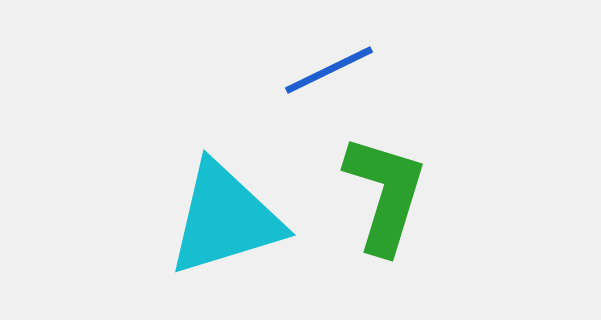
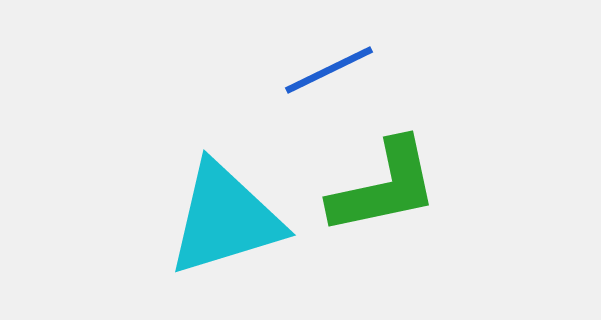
green L-shape: moved 1 px left, 7 px up; rotated 61 degrees clockwise
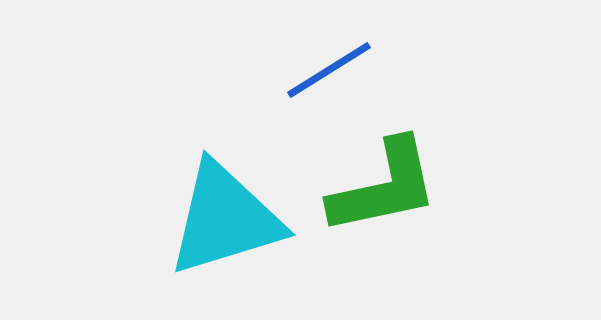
blue line: rotated 6 degrees counterclockwise
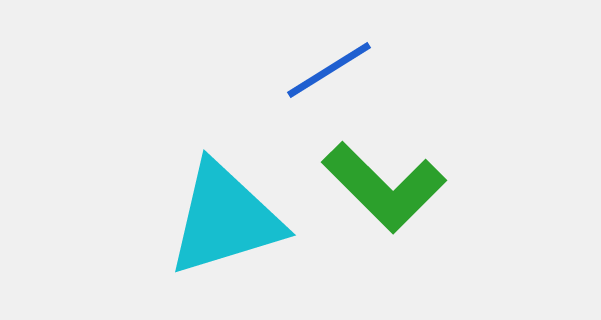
green L-shape: rotated 57 degrees clockwise
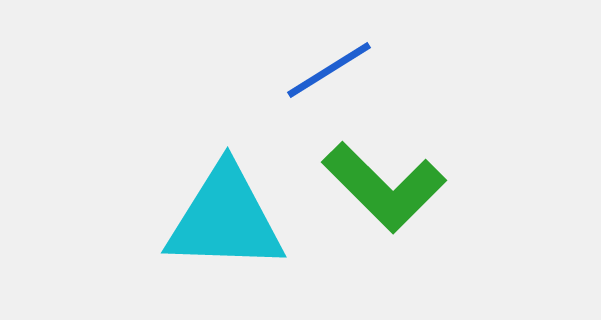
cyan triangle: rotated 19 degrees clockwise
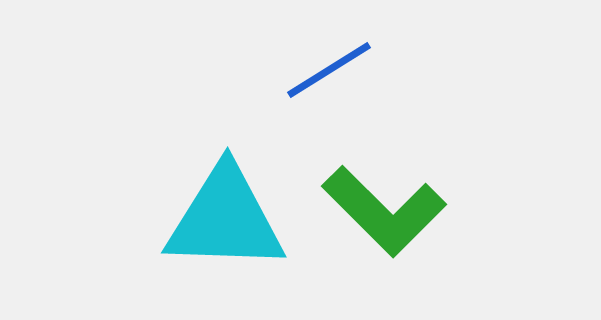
green L-shape: moved 24 px down
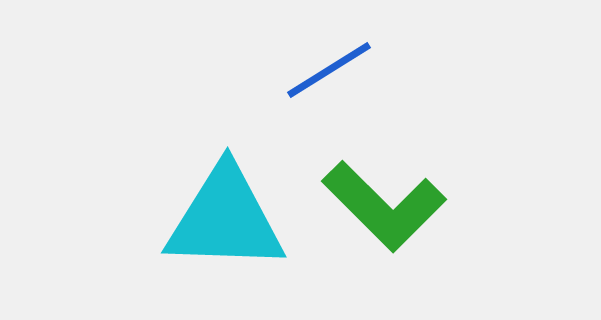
green L-shape: moved 5 px up
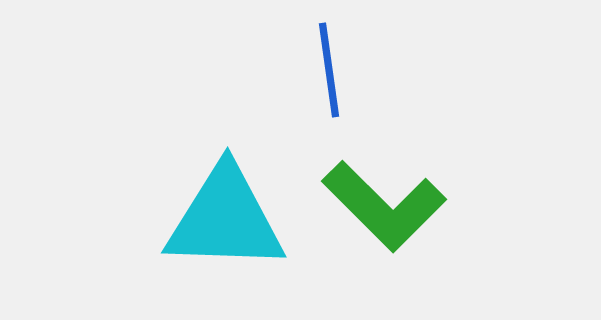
blue line: rotated 66 degrees counterclockwise
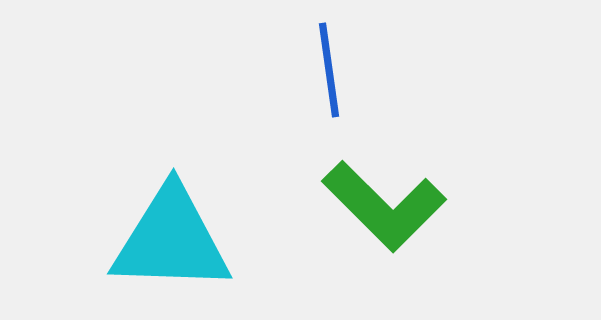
cyan triangle: moved 54 px left, 21 px down
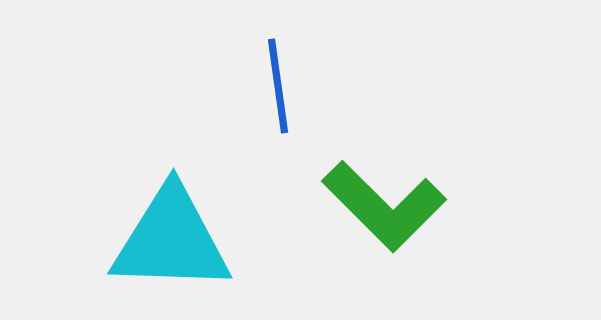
blue line: moved 51 px left, 16 px down
